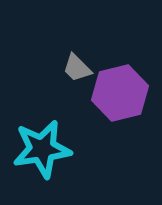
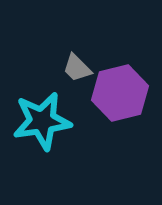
cyan star: moved 28 px up
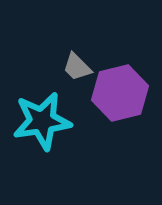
gray trapezoid: moved 1 px up
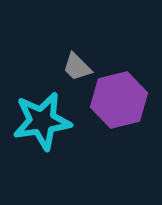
purple hexagon: moved 1 px left, 7 px down
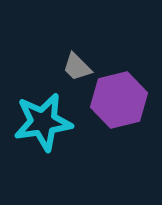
cyan star: moved 1 px right, 1 px down
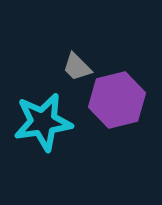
purple hexagon: moved 2 px left
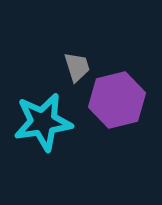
gray trapezoid: rotated 152 degrees counterclockwise
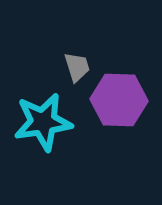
purple hexagon: moved 2 px right; rotated 16 degrees clockwise
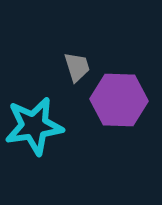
cyan star: moved 9 px left, 4 px down
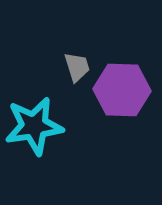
purple hexagon: moved 3 px right, 10 px up
